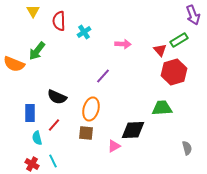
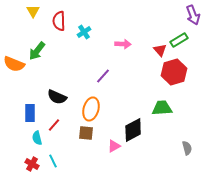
black diamond: rotated 25 degrees counterclockwise
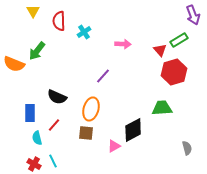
red cross: moved 2 px right
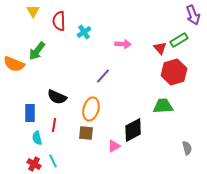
red triangle: moved 2 px up
green trapezoid: moved 1 px right, 2 px up
red line: rotated 32 degrees counterclockwise
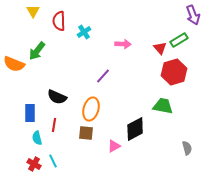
green trapezoid: rotated 15 degrees clockwise
black diamond: moved 2 px right, 1 px up
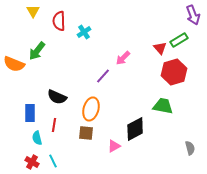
pink arrow: moved 14 px down; rotated 133 degrees clockwise
gray semicircle: moved 3 px right
red cross: moved 2 px left, 2 px up
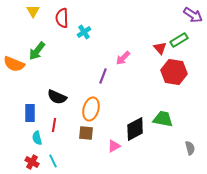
purple arrow: rotated 36 degrees counterclockwise
red semicircle: moved 3 px right, 3 px up
red hexagon: rotated 25 degrees clockwise
purple line: rotated 21 degrees counterclockwise
green trapezoid: moved 13 px down
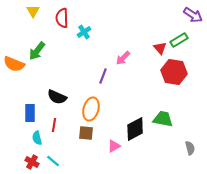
cyan line: rotated 24 degrees counterclockwise
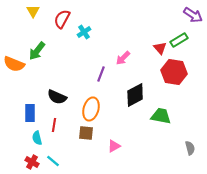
red semicircle: moved 1 px down; rotated 30 degrees clockwise
purple line: moved 2 px left, 2 px up
green trapezoid: moved 2 px left, 3 px up
black diamond: moved 34 px up
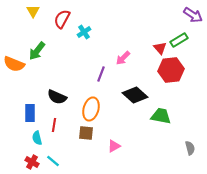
red hexagon: moved 3 px left, 2 px up; rotated 15 degrees counterclockwise
black diamond: rotated 70 degrees clockwise
